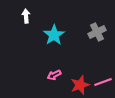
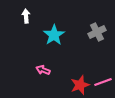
pink arrow: moved 11 px left, 5 px up; rotated 48 degrees clockwise
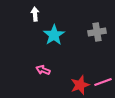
white arrow: moved 9 px right, 2 px up
gray cross: rotated 18 degrees clockwise
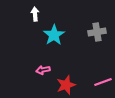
pink arrow: rotated 32 degrees counterclockwise
red star: moved 14 px left
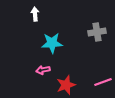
cyan star: moved 2 px left, 8 px down; rotated 30 degrees clockwise
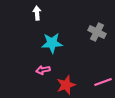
white arrow: moved 2 px right, 1 px up
gray cross: rotated 36 degrees clockwise
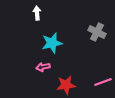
cyan star: rotated 10 degrees counterclockwise
pink arrow: moved 3 px up
red star: rotated 12 degrees clockwise
